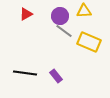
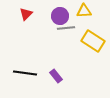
red triangle: rotated 16 degrees counterclockwise
gray line: moved 2 px right, 3 px up; rotated 42 degrees counterclockwise
yellow rectangle: moved 4 px right, 1 px up; rotated 10 degrees clockwise
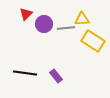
yellow triangle: moved 2 px left, 8 px down
purple circle: moved 16 px left, 8 px down
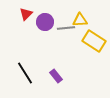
yellow triangle: moved 2 px left, 1 px down
purple circle: moved 1 px right, 2 px up
yellow rectangle: moved 1 px right
black line: rotated 50 degrees clockwise
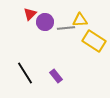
red triangle: moved 4 px right
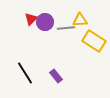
red triangle: moved 1 px right, 5 px down
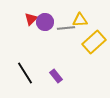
yellow rectangle: moved 1 px down; rotated 75 degrees counterclockwise
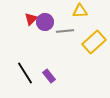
yellow triangle: moved 9 px up
gray line: moved 1 px left, 3 px down
purple rectangle: moved 7 px left
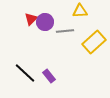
black line: rotated 15 degrees counterclockwise
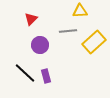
purple circle: moved 5 px left, 23 px down
gray line: moved 3 px right
purple rectangle: moved 3 px left; rotated 24 degrees clockwise
